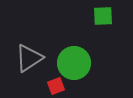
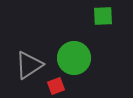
gray triangle: moved 7 px down
green circle: moved 5 px up
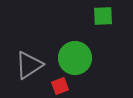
green circle: moved 1 px right
red square: moved 4 px right
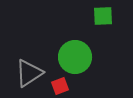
green circle: moved 1 px up
gray triangle: moved 8 px down
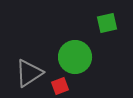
green square: moved 4 px right, 7 px down; rotated 10 degrees counterclockwise
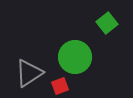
green square: rotated 25 degrees counterclockwise
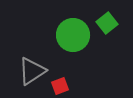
green circle: moved 2 px left, 22 px up
gray triangle: moved 3 px right, 2 px up
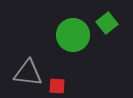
gray triangle: moved 4 px left, 2 px down; rotated 40 degrees clockwise
red square: moved 3 px left; rotated 24 degrees clockwise
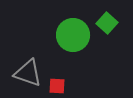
green square: rotated 10 degrees counterclockwise
gray triangle: rotated 12 degrees clockwise
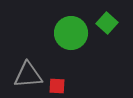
green circle: moved 2 px left, 2 px up
gray triangle: moved 2 px down; rotated 24 degrees counterclockwise
